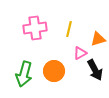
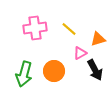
yellow line: rotated 63 degrees counterclockwise
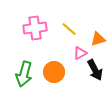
orange circle: moved 1 px down
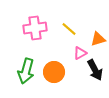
green arrow: moved 2 px right, 3 px up
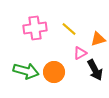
green arrow: rotated 90 degrees counterclockwise
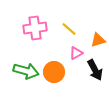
orange triangle: moved 1 px down
pink triangle: moved 4 px left
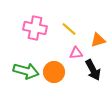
pink cross: rotated 20 degrees clockwise
pink triangle: rotated 24 degrees clockwise
black arrow: moved 2 px left
